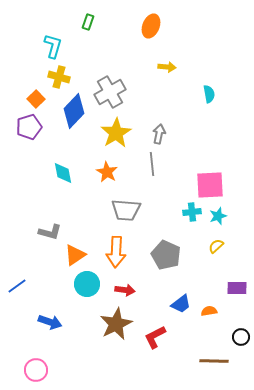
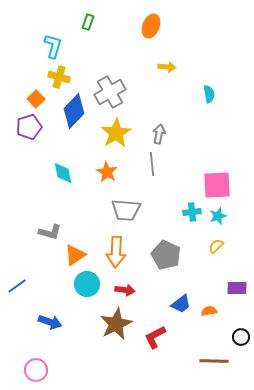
pink square: moved 7 px right
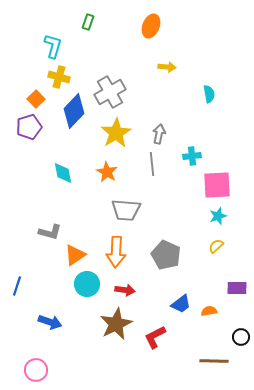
cyan cross: moved 56 px up
blue line: rotated 36 degrees counterclockwise
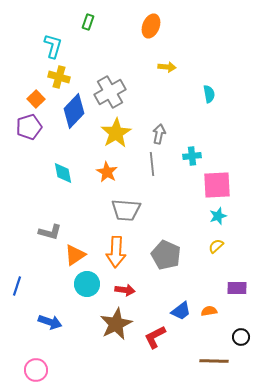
blue trapezoid: moved 7 px down
